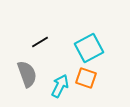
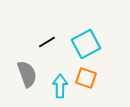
black line: moved 7 px right
cyan square: moved 3 px left, 4 px up
cyan arrow: rotated 25 degrees counterclockwise
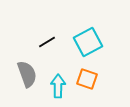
cyan square: moved 2 px right, 2 px up
orange square: moved 1 px right, 1 px down
cyan arrow: moved 2 px left
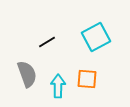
cyan square: moved 8 px right, 5 px up
orange square: rotated 15 degrees counterclockwise
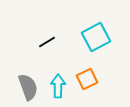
gray semicircle: moved 1 px right, 13 px down
orange square: rotated 30 degrees counterclockwise
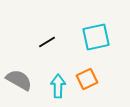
cyan square: rotated 16 degrees clockwise
gray semicircle: moved 9 px left, 7 px up; rotated 40 degrees counterclockwise
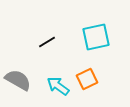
gray semicircle: moved 1 px left
cyan arrow: rotated 55 degrees counterclockwise
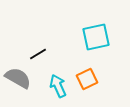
black line: moved 9 px left, 12 px down
gray semicircle: moved 2 px up
cyan arrow: rotated 30 degrees clockwise
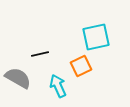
black line: moved 2 px right; rotated 18 degrees clockwise
orange square: moved 6 px left, 13 px up
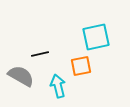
orange square: rotated 15 degrees clockwise
gray semicircle: moved 3 px right, 2 px up
cyan arrow: rotated 10 degrees clockwise
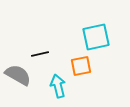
gray semicircle: moved 3 px left, 1 px up
